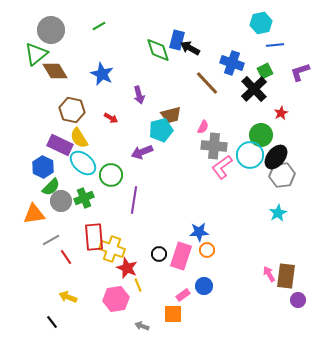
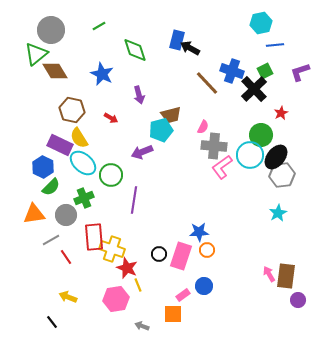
green diamond at (158, 50): moved 23 px left
blue cross at (232, 63): moved 8 px down
gray circle at (61, 201): moved 5 px right, 14 px down
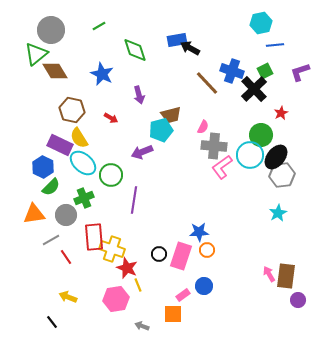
blue rectangle at (177, 40): rotated 66 degrees clockwise
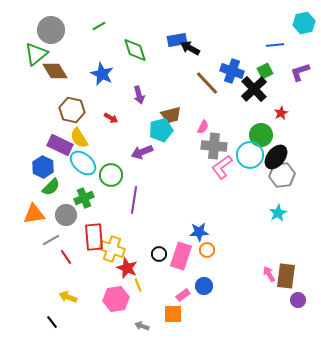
cyan hexagon at (261, 23): moved 43 px right
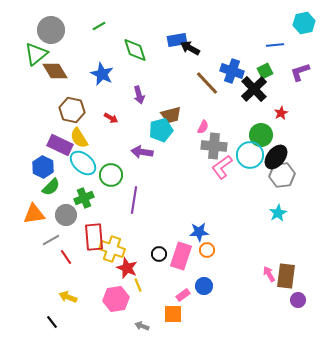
purple arrow at (142, 152): rotated 30 degrees clockwise
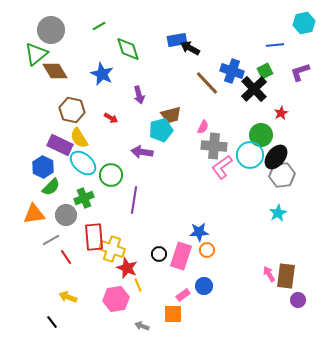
green diamond at (135, 50): moved 7 px left, 1 px up
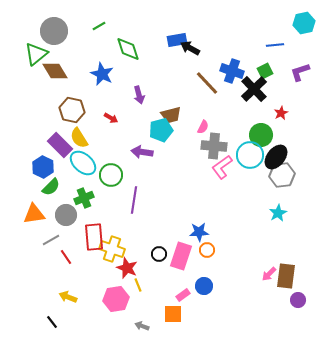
gray circle at (51, 30): moved 3 px right, 1 px down
purple rectangle at (60, 145): rotated 20 degrees clockwise
pink arrow at (269, 274): rotated 105 degrees counterclockwise
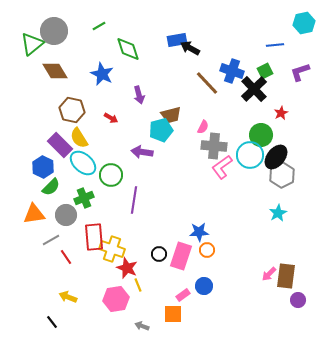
green triangle at (36, 54): moved 4 px left, 10 px up
gray hexagon at (282, 175): rotated 20 degrees counterclockwise
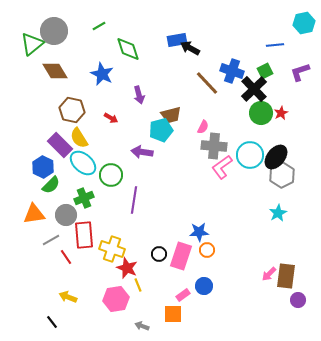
green circle at (261, 135): moved 22 px up
green semicircle at (51, 187): moved 2 px up
red rectangle at (94, 237): moved 10 px left, 2 px up
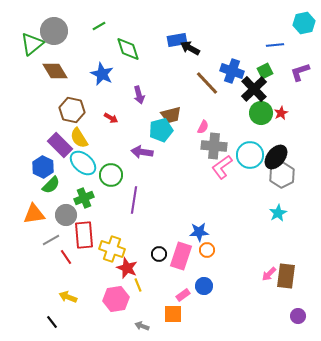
purple circle at (298, 300): moved 16 px down
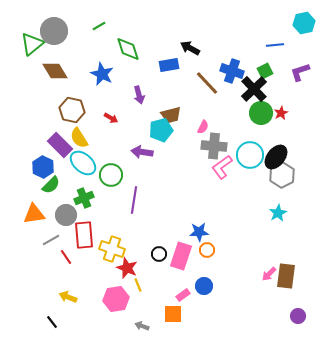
blue rectangle at (177, 40): moved 8 px left, 25 px down
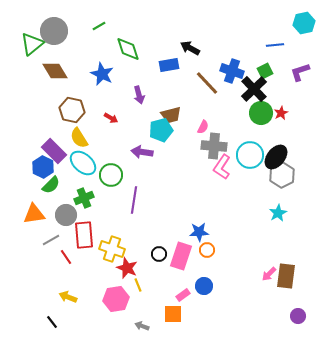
purple rectangle at (60, 145): moved 6 px left, 6 px down
pink L-shape at (222, 167): rotated 20 degrees counterclockwise
